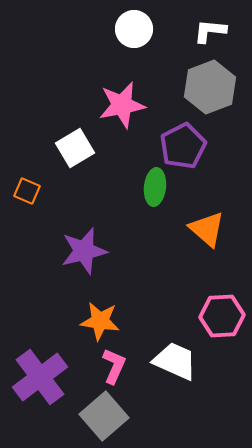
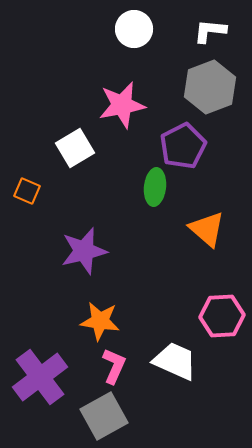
gray square: rotated 12 degrees clockwise
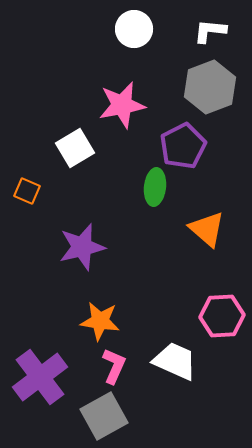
purple star: moved 2 px left, 4 px up
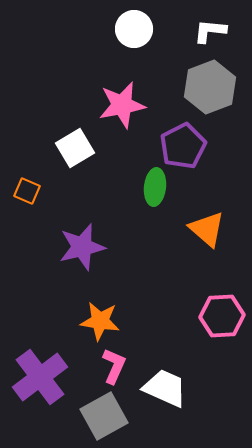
white trapezoid: moved 10 px left, 27 px down
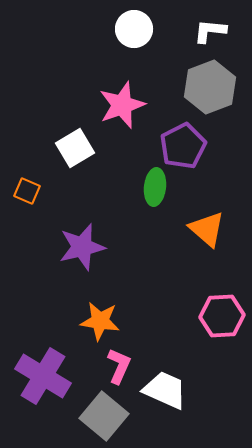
pink star: rotated 9 degrees counterclockwise
pink L-shape: moved 5 px right
purple cross: moved 3 px right, 1 px up; rotated 22 degrees counterclockwise
white trapezoid: moved 2 px down
gray square: rotated 21 degrees counterclockwise
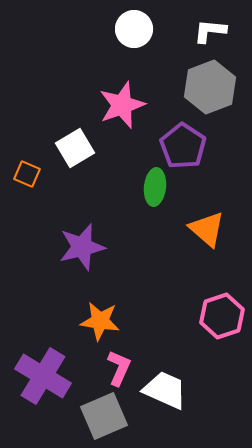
purple pentagon: rotated 12 degrees counterclockwise
orange square: moved 17 px up
pink hexagon: rotated 15 degrees counterclockwise
pink L-shape: moved 2 px down
gray square: rotated 27 degrees clockwise
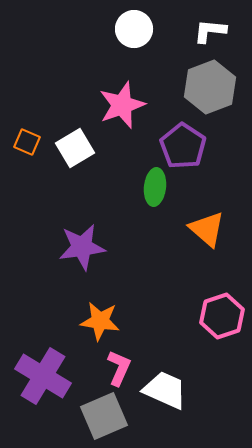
orange square: moved 32 px up
purple star: rotated 6 degrees clockwise
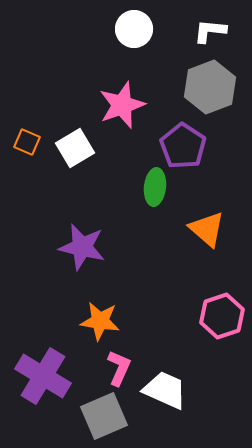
purple star: rotated 21 degrees clockwise
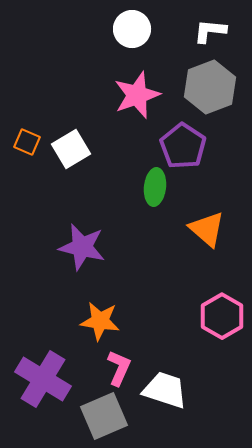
white circle: moved 2 px left
pink star: moved 15 px right, 10 px up
white square: moved 4 px left, 1 px down
pink hexagon: rotated 12 degrees counterclockwise
purple cross: moved 3 px down
white trapezoid: rotated 6 degrees counterclockwise
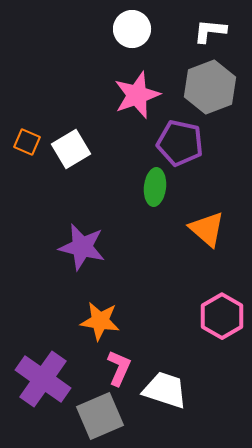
purple pentagon: moved 3 px left, 3 px up; rotated 21 degrees counterclockwise
purple cross: rotated 4 degrees clockwise
gray square: moved 4 px left
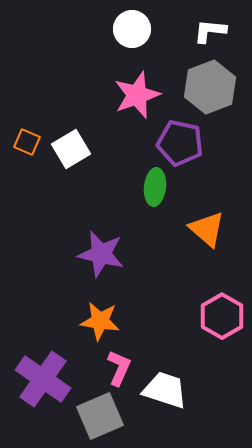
purple star: moved 19 px right, 7 px down
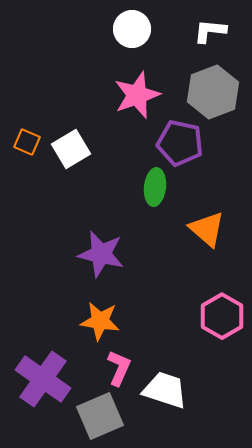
gray hexagon: moved 3 px right, 5 px down
